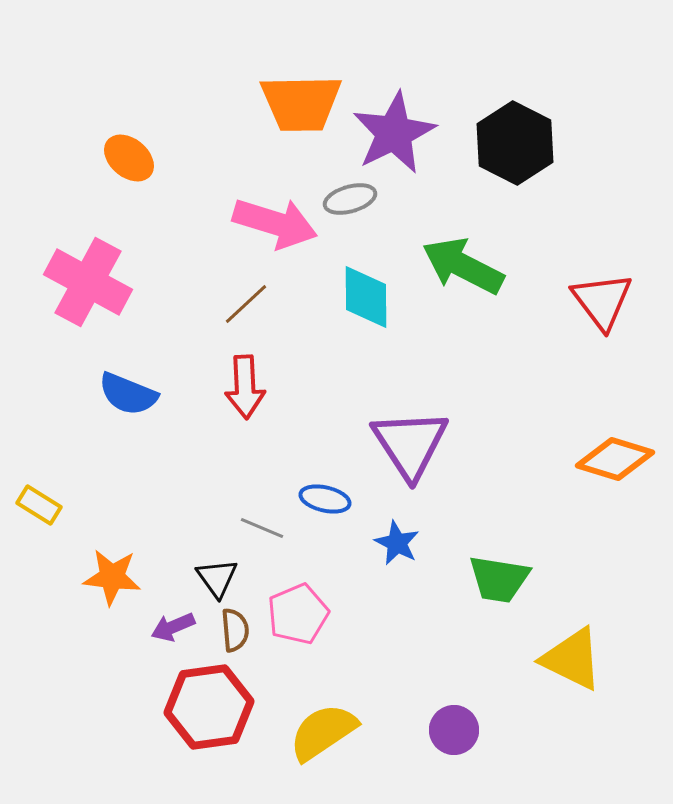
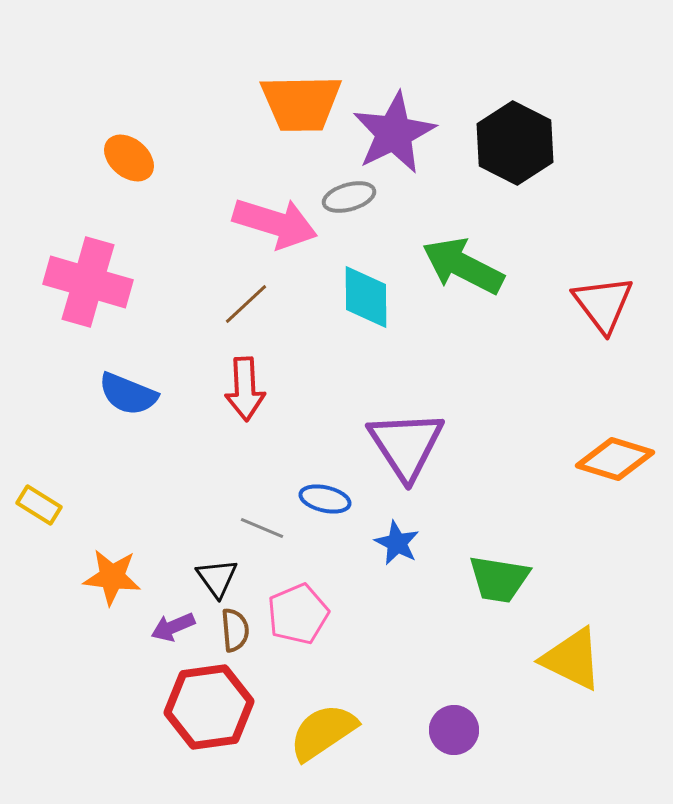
gray ellipse: moved 1 px left, 2 px up
pink cross: rotated 12 degrees counterclockwise
red triangle: moved 1 px right, 3 px down
red arrow: moved 2 px down
purple triangle: moved 4 px left, 1 px down
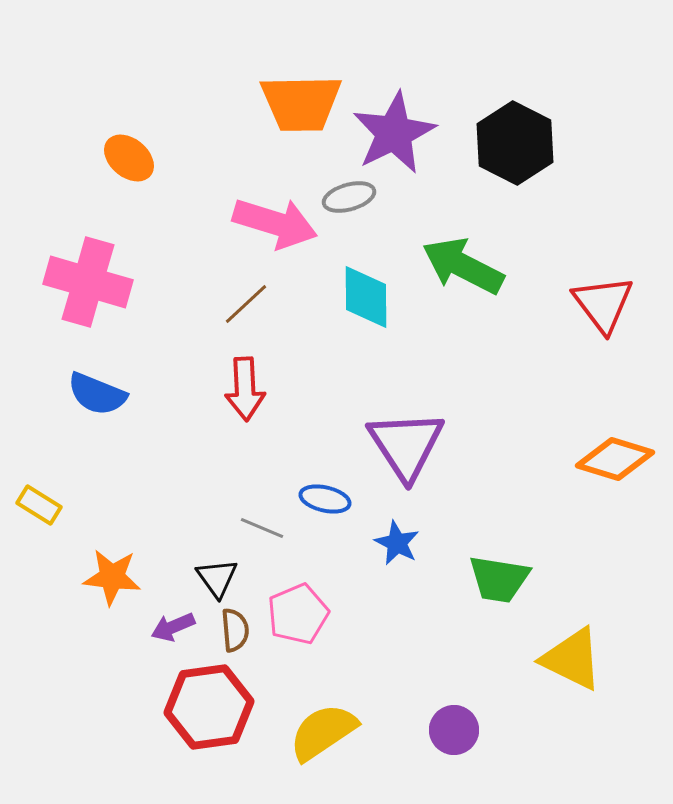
blue semicircle: moved 31 px left
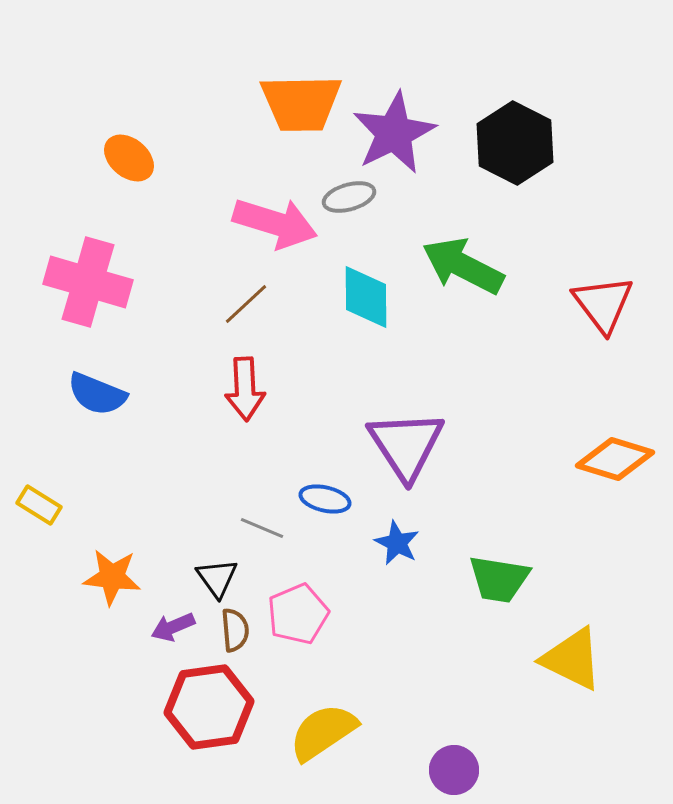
purple circle: moved 40 px down
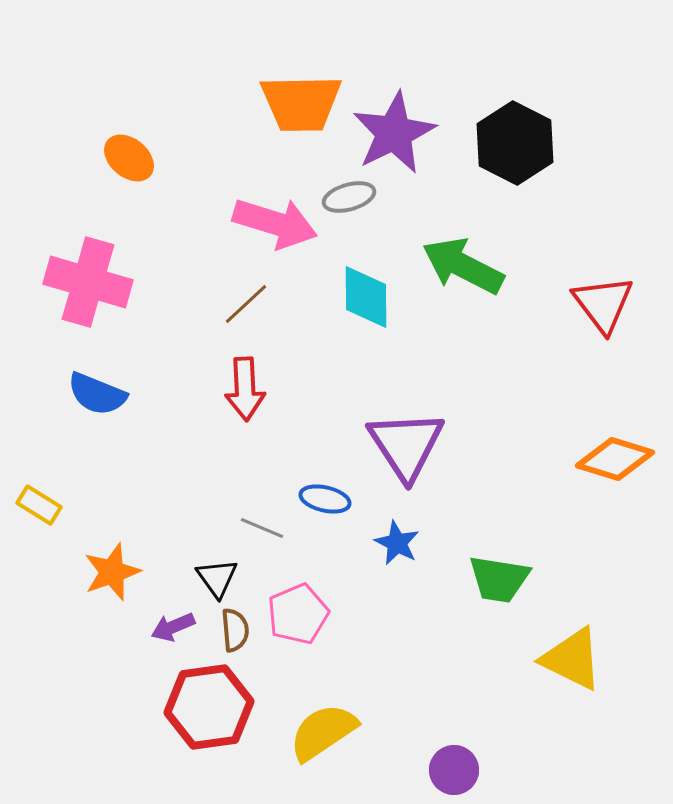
orange star: moved 5 px up; rotated 26 degrees counterclockwise
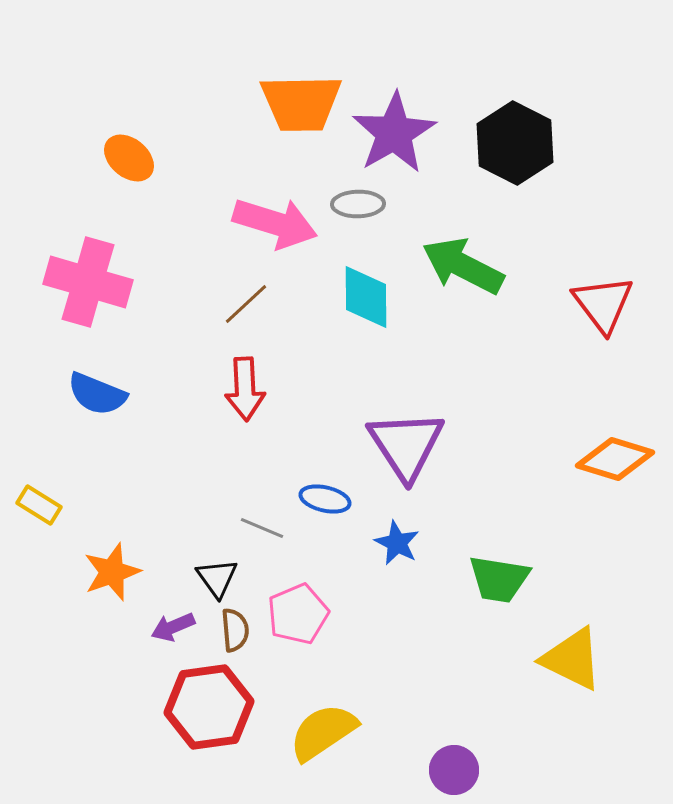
purple star: rotated 4 degrees counterclockwise
gray ellipse: moved 9 px right, 7 px down; rotated 15 degrees clockwise
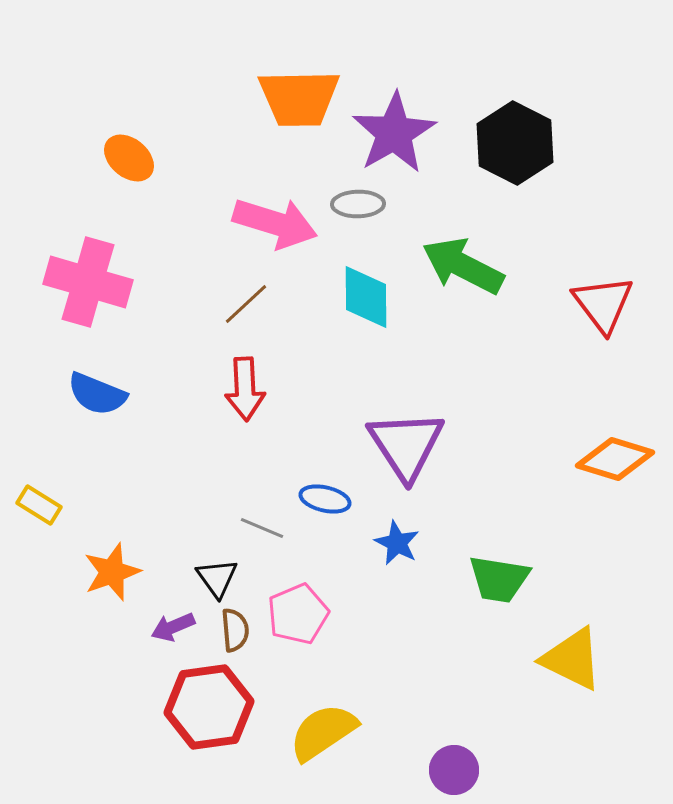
orange trapezoid: moved 2 px left, 5 px up
